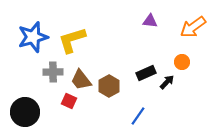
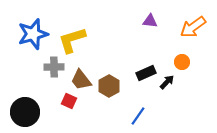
blue star: moved 3 px up
gray cross: moved 1 px right, 5 px up
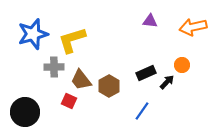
orange arrow: rotated 24 degrees clockwise
orange circle: moved 3 px down
blue line: moved 4 px right, 5 px up
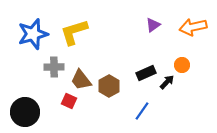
purple triangle: moved 3 px right, 4 px down; rotated 42 degrees counterclockwise
yellow L-shape: moved 2 px right, 8 px up
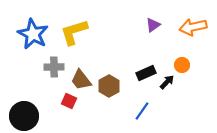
blue star: rotated 28 degrees counterclockwise
black circle: moved 1 px left, 4 px down
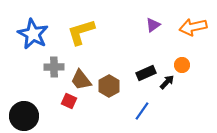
yellow L-shape: moved 7 px right
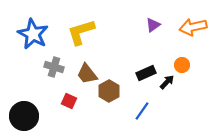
gray cross: rotated 18 degrees clockwise
brown trapezoid: moved 6 px right, 6 px up
brown hexagon: moved 5 px down
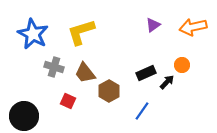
brown trapezoid: moved 2 px left, 1 px up
red square: moved 1 px left
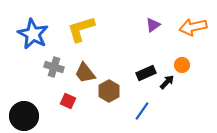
yellow L-shape: moved 3 px up
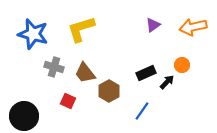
blue star: rotated 12 degrees counterclockwise
